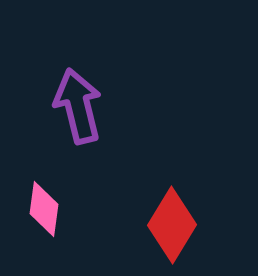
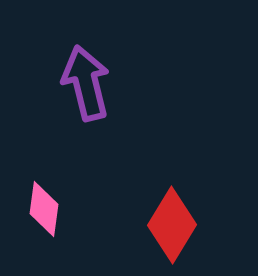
purple arrow: moved 8 px right, 23 px up
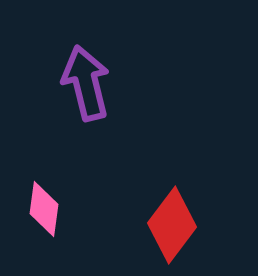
red diamond: rotated 6 degrees clockwise
